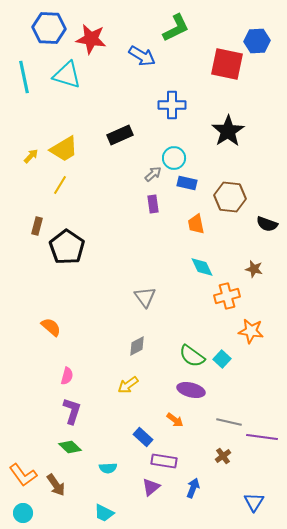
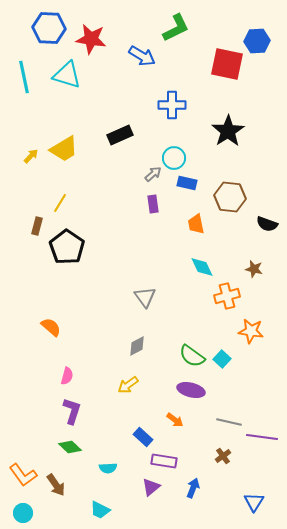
yellow line at (60, 185): moved 18 px down
cyan trapezoid at (104, 513): moved 4 px left, 3 px up
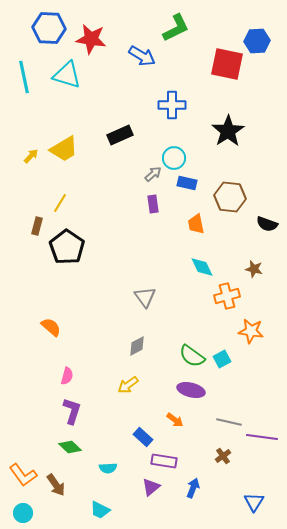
cyan square at (222, 359): rotated 18 degrees clockwise
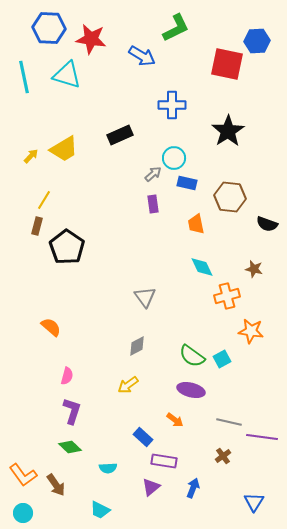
yellow line at (60, 203): moved 16 px left, 3 px up
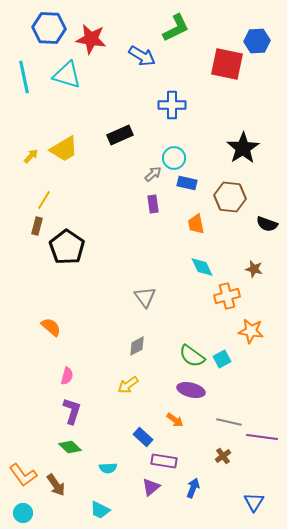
black star at (228, 131): moved 15 px right, 17 px down
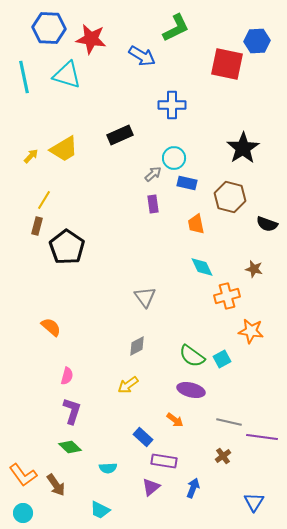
brown hexagon at (230, 197): rotated 8 degrees clockwise
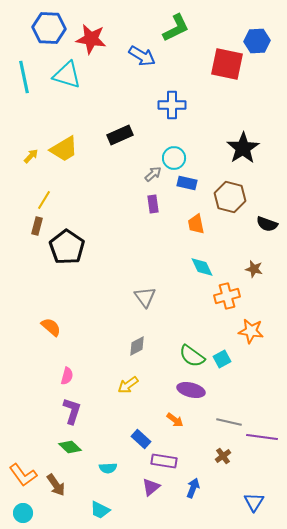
blue rectangle at (143, 437): moved 2 px left, 2 px down
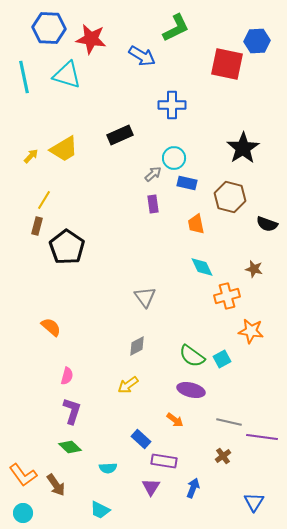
purple triangle at (151, 487): rotated 18 degrees counterclockwise
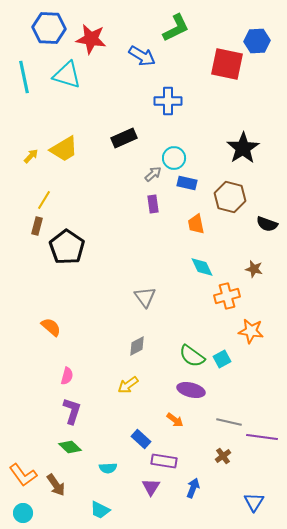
blue cross at (172, 105): moved 4 px left, 4 px up
black rectangle at (120, 135): moved 4 px right, 3 px down
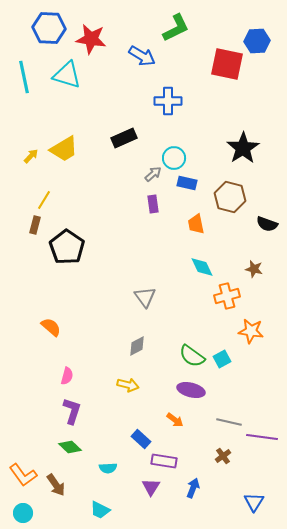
brown rectangle at (37, 226): moved 2 px left, 1 px up
yellow arrow at (128, 385): rotated 130 degrees counterclockwise
